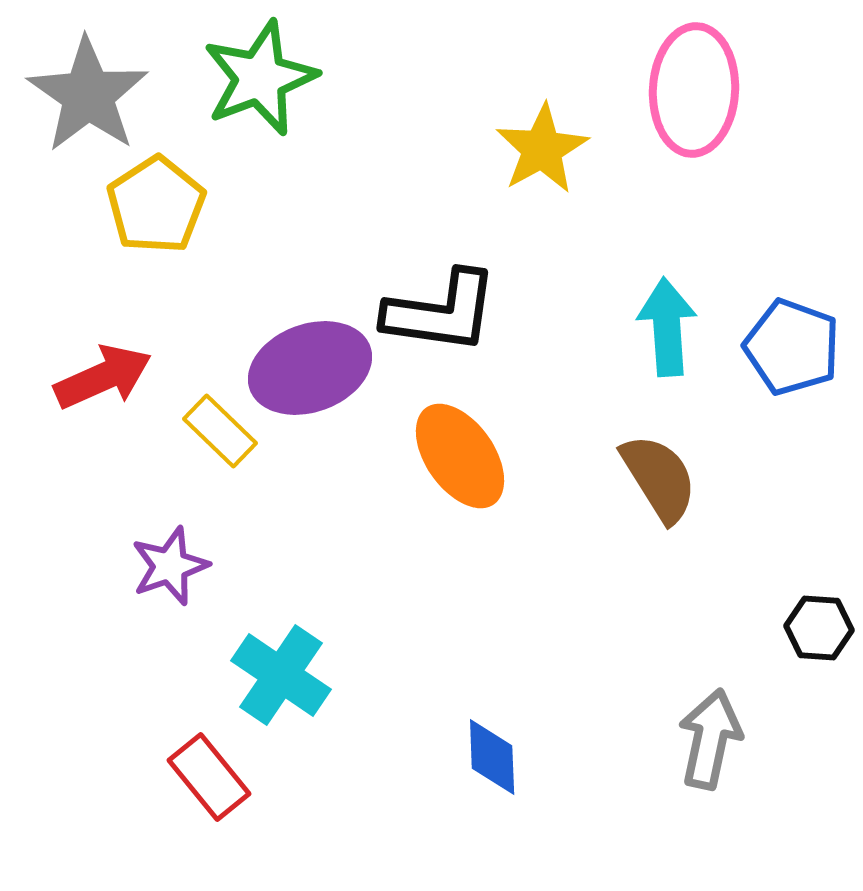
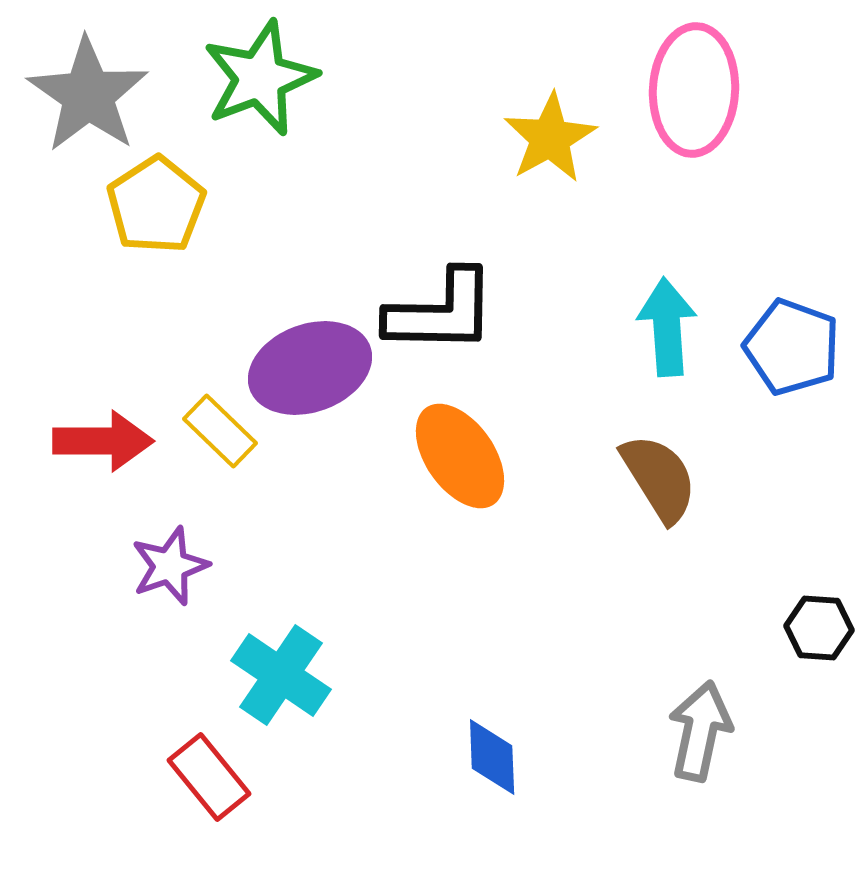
yellow star: moved 8 px right, 11 px up
black L-shape: rotated 7 degrees counterclockwise
red arrow: moved 64 px down; rotated 24 degrees clockwise
gray arrow: moved 10 px left, 8 px up
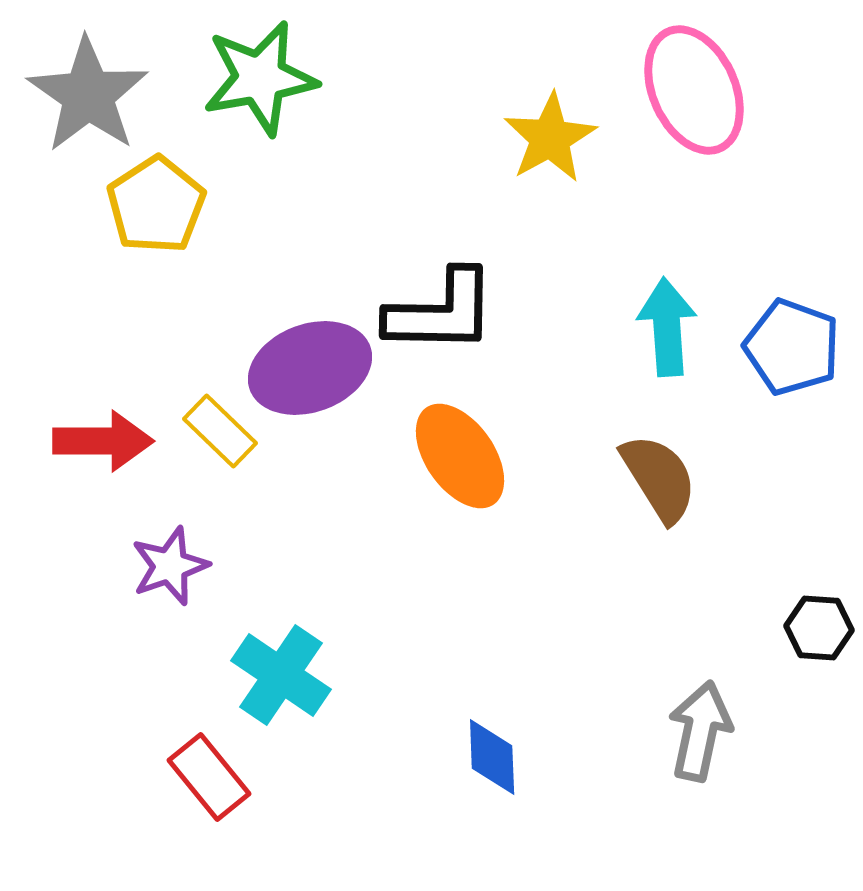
green star: rotated 11 degrees clockwise
pink ellipse: rotated 27 degrees counterclockwise
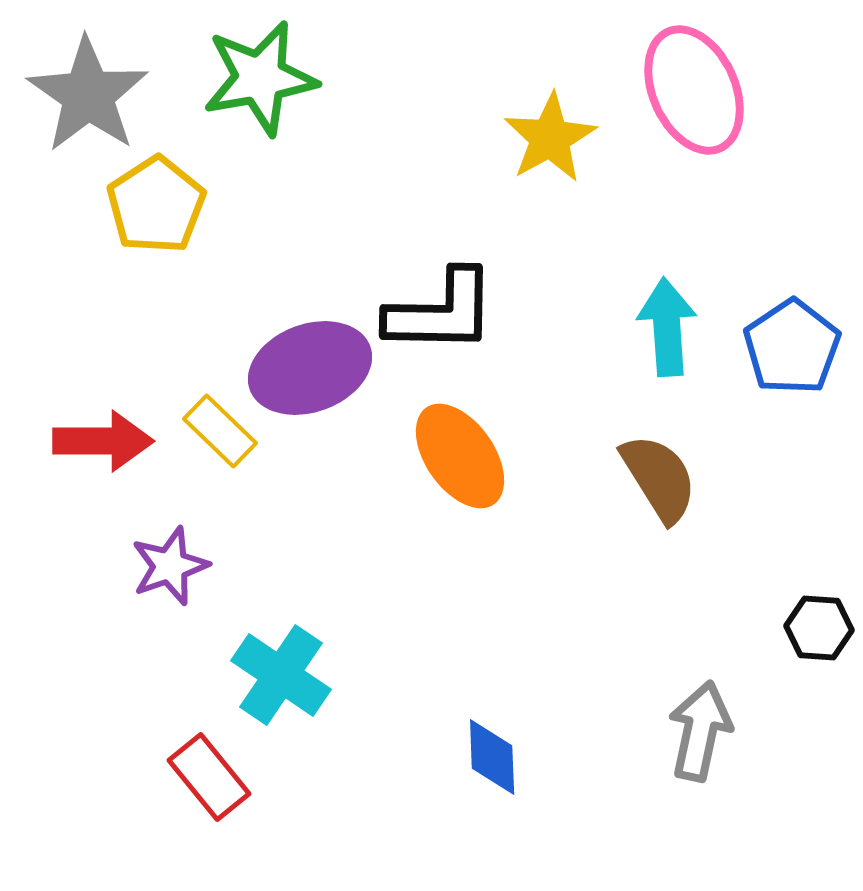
blue pentagon: rotated 18 degrees clockwise
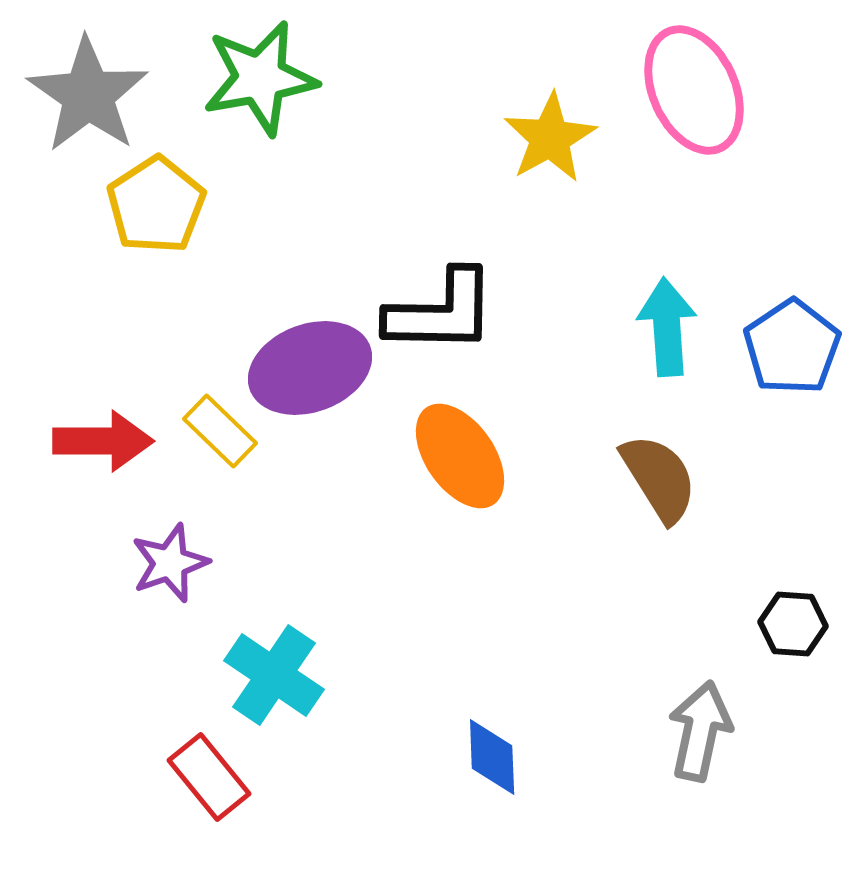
purple star: moved 3 px up
black hexagon: moved 26 px left, 4 px up
cyan cross: moved 7 px left
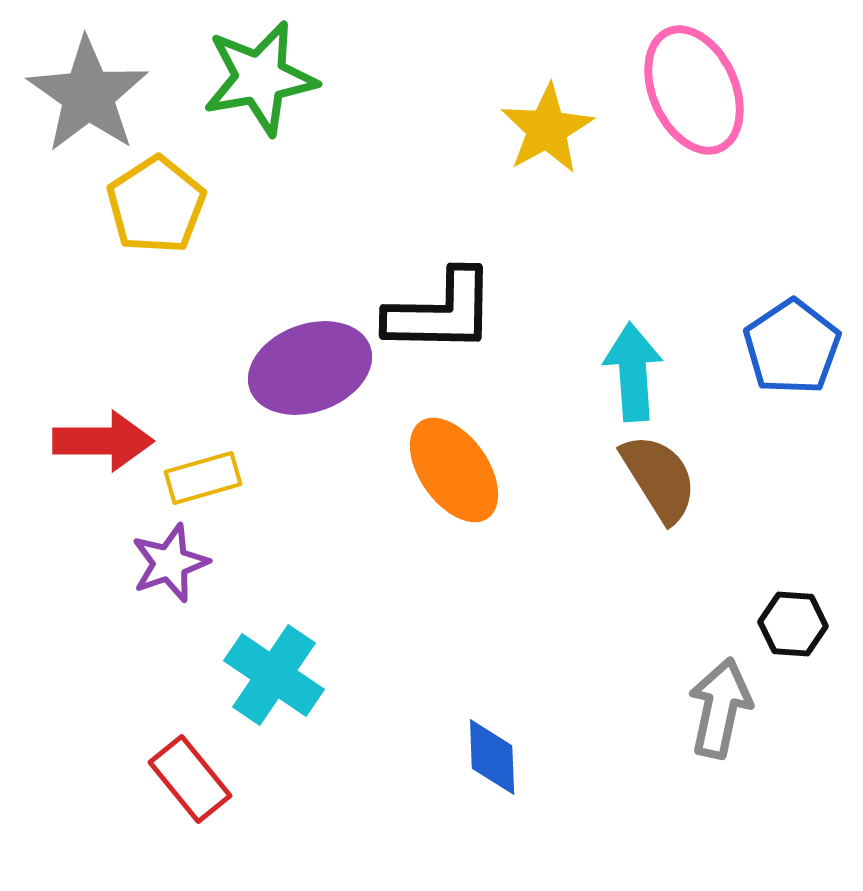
yellow star: moved 3 px left, 9 px up
cyan arrow: moved 34 px left, 45 px down
yellow rectangle: moved 17 px left, 47 px down; rotated 60 degrees counterclockwise
orange ellipse: moved 6 px left, 14 px down
gray arrow: moved 20 px right, 23 px up
red rectangle: moved 19 px left, 2 px down
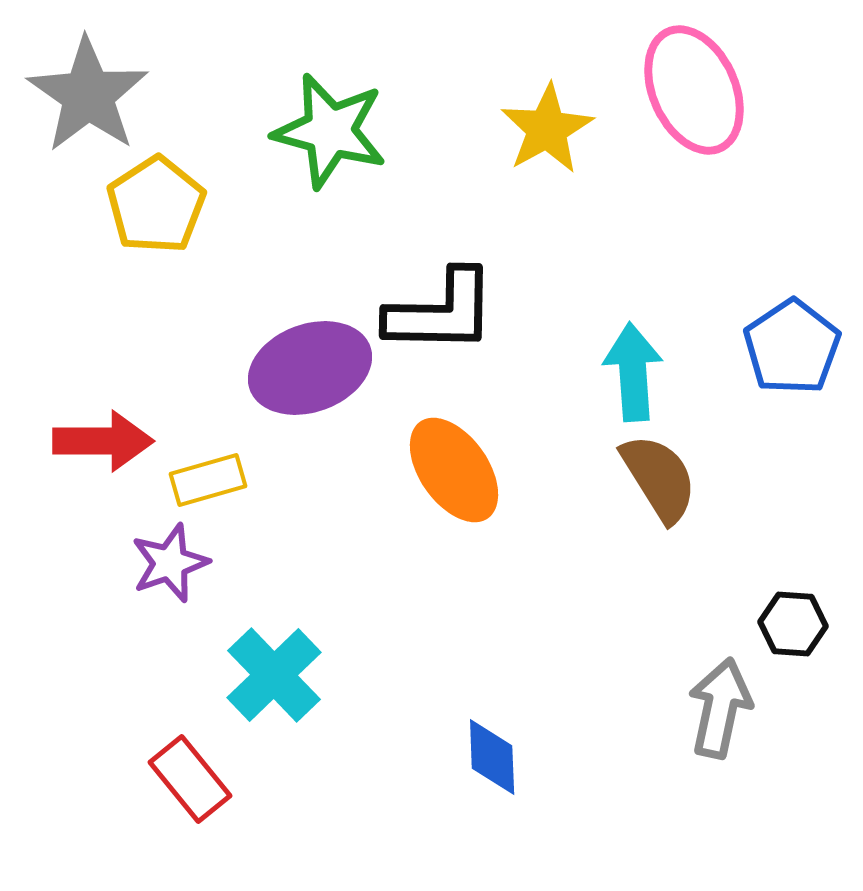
green star: moved 70 px right, 53 px down; rotated 25 degrees clockwise
yellow rectangle: moved 5 px right, 2 px down
cyan cross: rotated 12 degrees clockwise
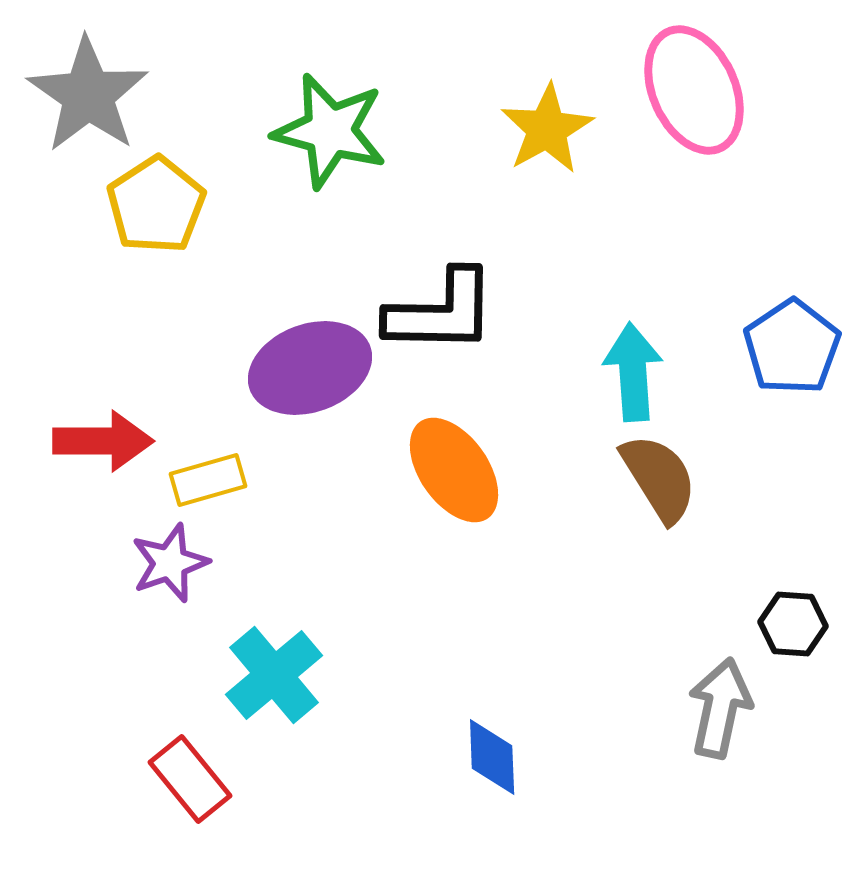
cyan cross: rotated 4 degrees clockwise
